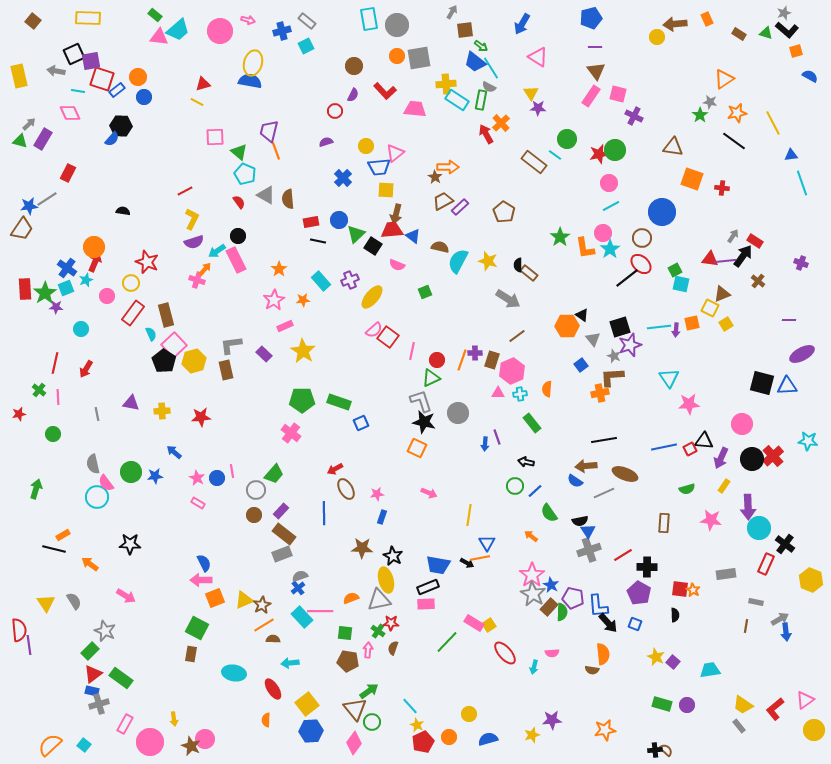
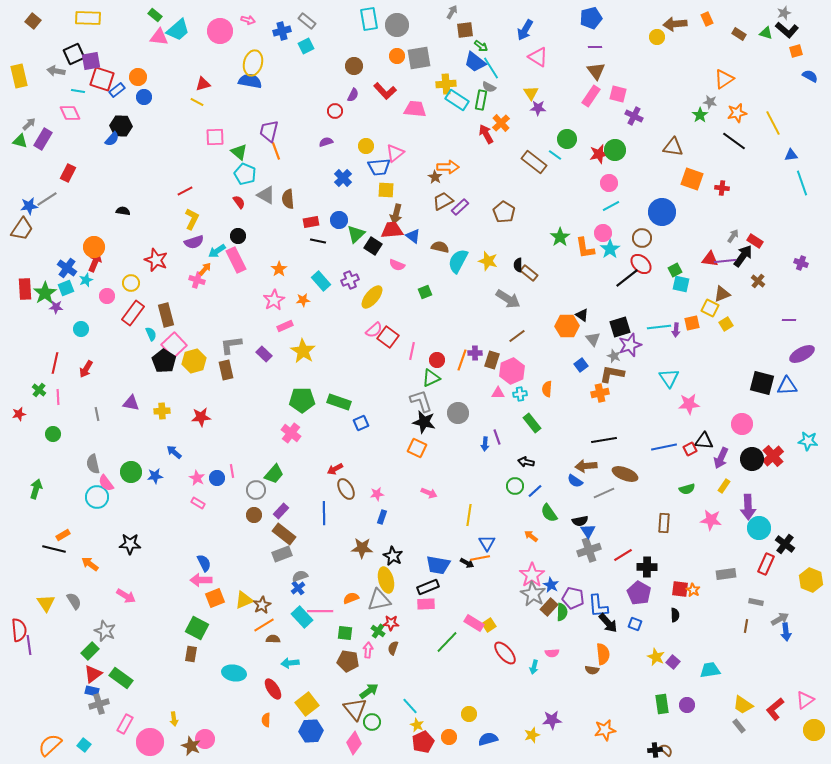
blue arrow at (522, 24): moved 3 px right, 6 px down
red star at (147, 262): moved 9 px right, 2 px up
brown L-shape at (612, 377): moved 3 px up; rotated 15 degrees clockwise
green rectangle at (662, 704): rotated 66 degrees clockwise
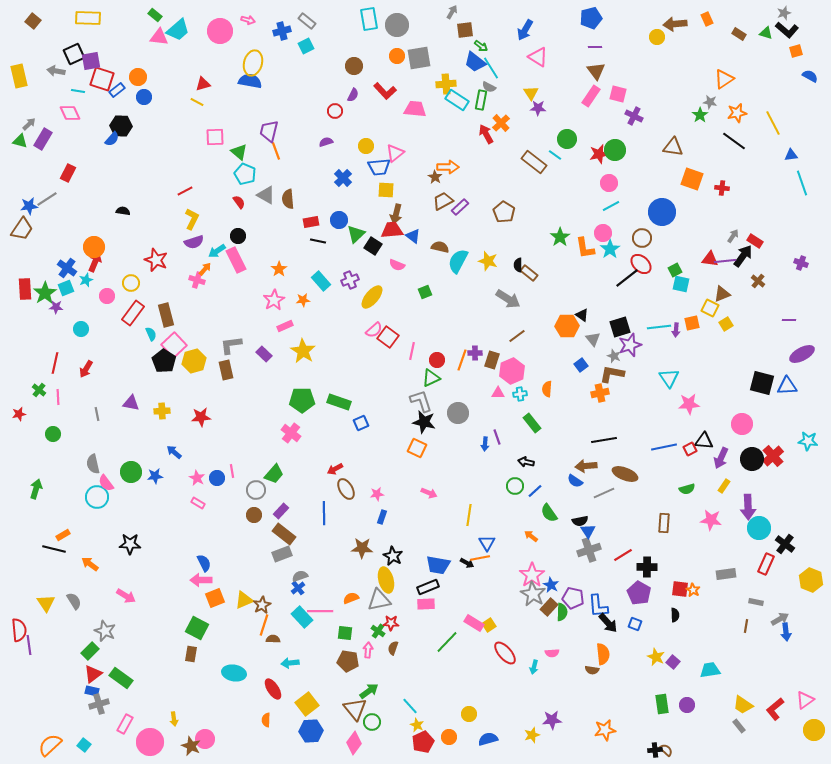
orange line at (264, 625): rotated 40 degrees counterclockwise
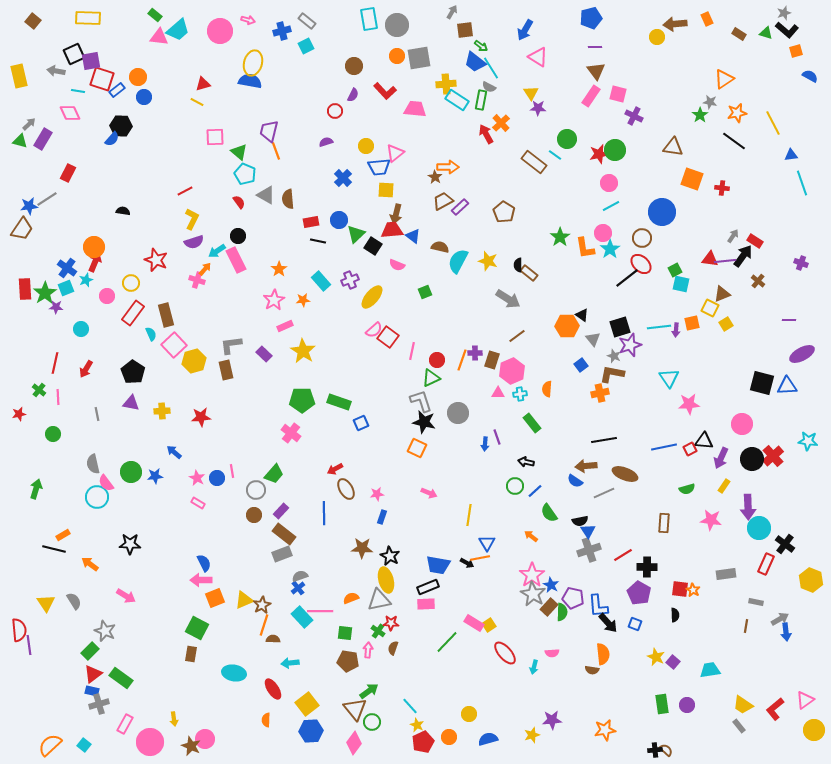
black pentagon at (164, 361): moved 31 px left, 11 px down
black star at (393, 556): moved 3 px left
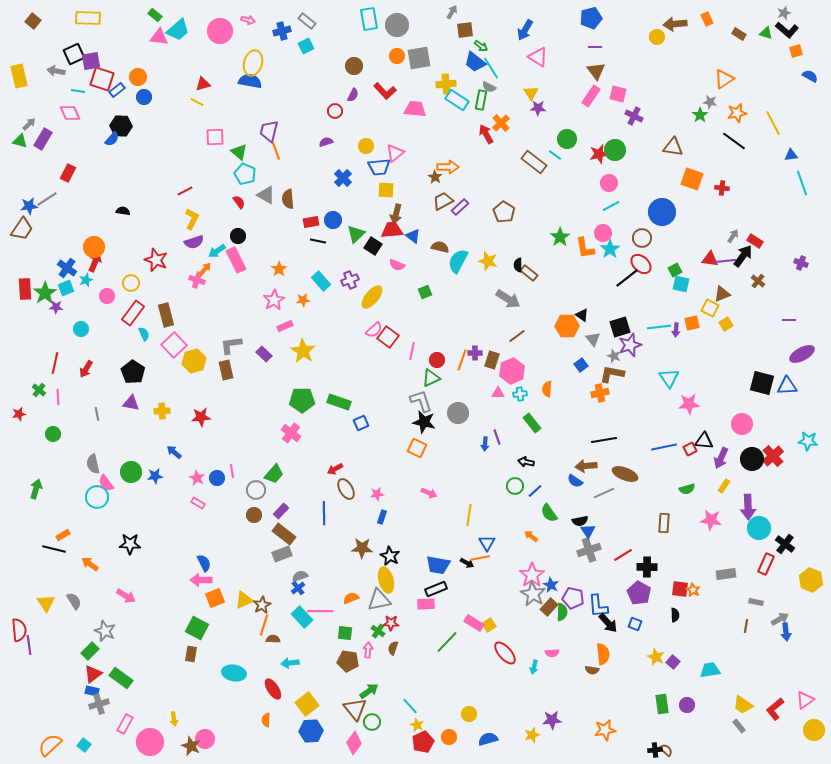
blue circle at (339, 220): moved 6 px left
cyan semicircle at (151, 334): moved 7 px left
black rectangle at (428, 587): moved 8 px right, 2 px down
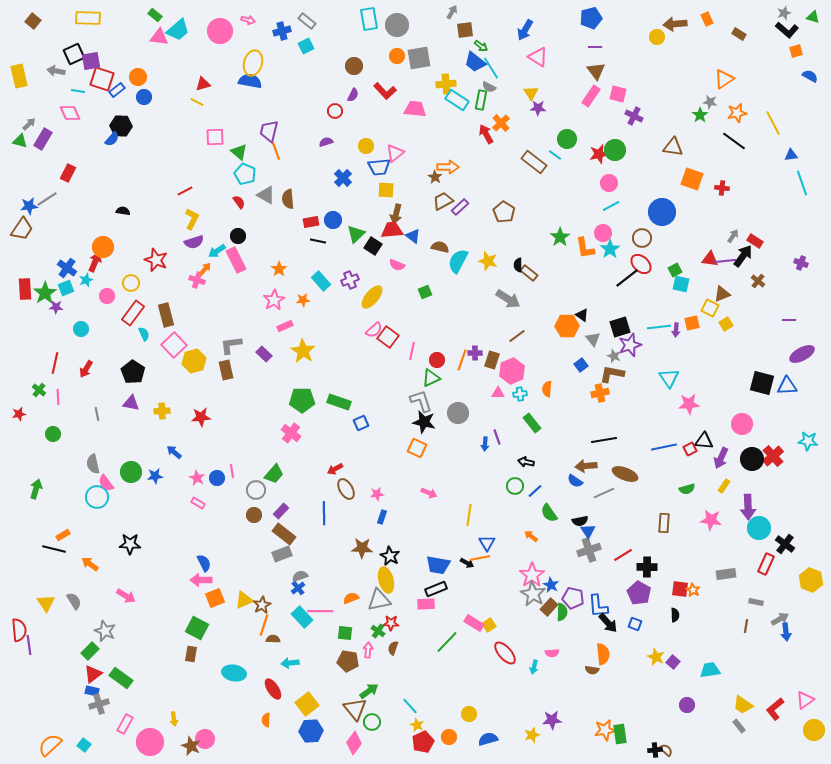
green triangle at (766, 33): moved 47 px right, 16 px up
orange circle at (94, 247): moved 9 px right
green rectangle at (662, 704): moved 42 px left, 30 px down
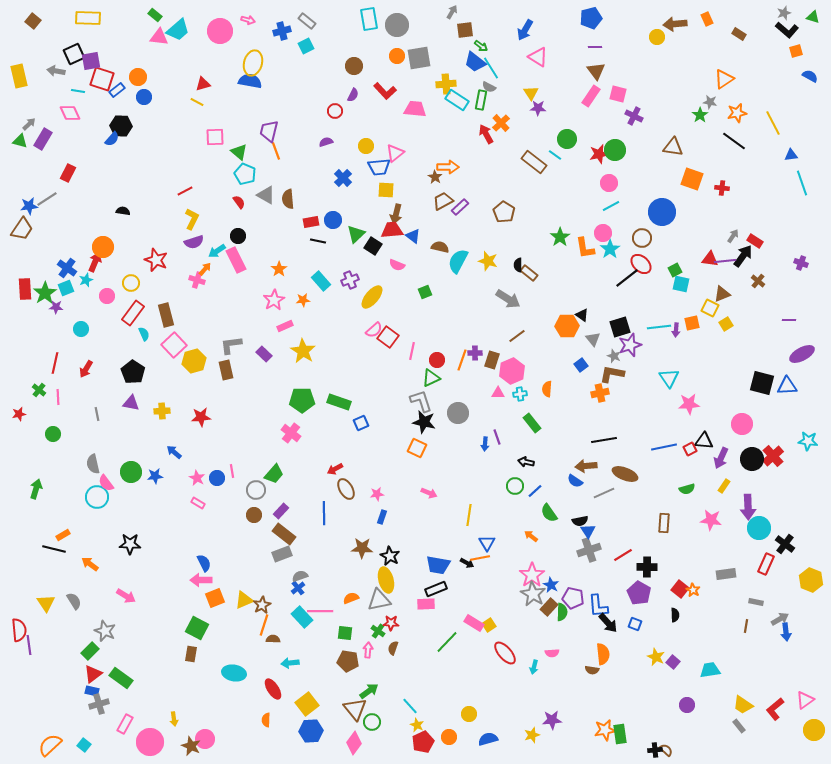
red square at (680, 589): rotated 30 degrees clockwise
